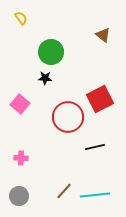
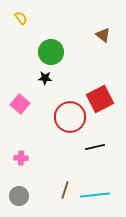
red circle: moved 2 px right
brown line: moved 1 px right, 1 px up; rotated 24 degrees counterclockwise
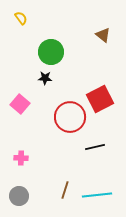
cyan line: moved 2 px right
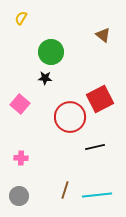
yellow semicircle: rotated 112 degrees counterclockwise
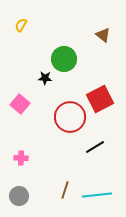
yellow semicircle: moved 7 px down
green circle: moved 13 px right, 7 px down
black line: rotated 18 degrees counterclockwise
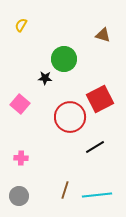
brown triangle: rotated 21 degrees counterclockwise
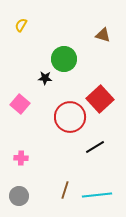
red square: rotated 16 degrees counterclockwise
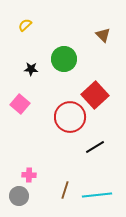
yellow semicircle: moved 4 px right; rotated 16 degrees clockwise
brown triangle: rotated 28 degrees clockwise
black star: moved 14 px left, 9 px up
red square: moved 5 px left, 4 px up
pink cross: moved 8 px right, 17 px down
